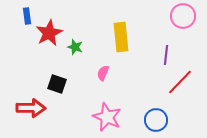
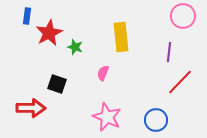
blue rectangle: rotated 14 degrees clockwise
purple line: moved 3 px right, 3 px up
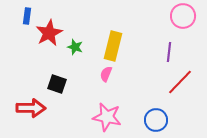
yellow rectangle: moved 8 px left, 9 px down; rotated 20 degrees clockwise
pink semicircle: moved 3 px right, 1 px down
pink star: rotated 12 degrees counterclockwise
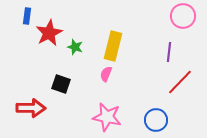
black square: moved 4 px right
